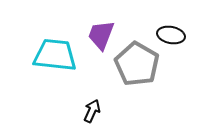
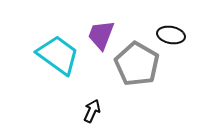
cyan trapezoid: moved 3 px right; rotated 30 degrees clockwise
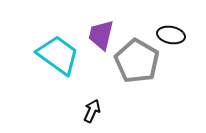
purple trapezoid: rotated 8 degrees counterclockwise
gray pentagon: moved 3 px up
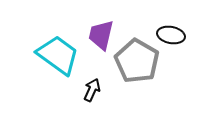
black arrow: moved 21 px up
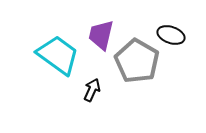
black ellipse: rotated 8 degrees clockwise
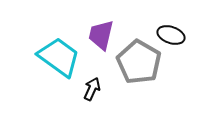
cyan trapezoid: moved 1 px right, 2 px down
gray pentagon: moved 2 px right, 1 px down
black arrow: moved 1 px up
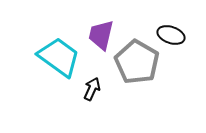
gray pentagon: moved 2 px left
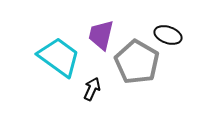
black ellipse: moved 3 px left
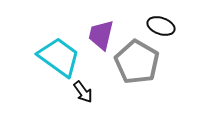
black ellipse: moved 7 px left, 9 px up
black arrow: moved 9 px left, 3 px down; rotated 120 degrees clockwise
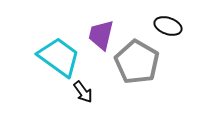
black ellipse: moved 7 px right
